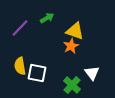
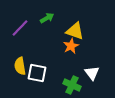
green cross: rotated 18 degrees counterclockwise
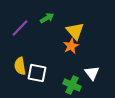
yellow triangle: rotated 30 degrees clockwise
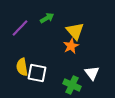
yellow semicircle: moved 2 px right, 1 px down
